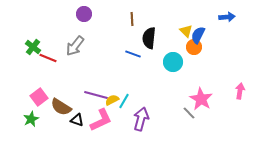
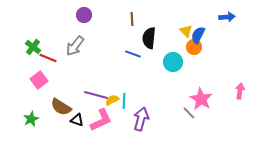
purple circle: moved 1 px down
pink square: moved 17 px up
cyan line: rotated 28 degrees counterclockwise
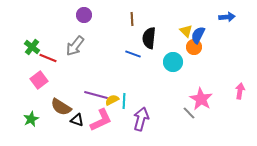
green cross: moved 1 px left
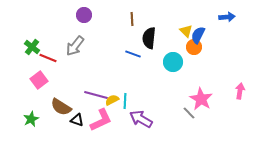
cyan line: moved 1 px right
purple arrow: rotated 75 degrees counterclockwise
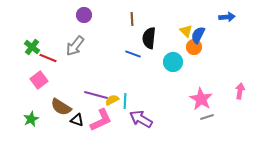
gray line: moved 18 px right, 4 px down; rotated 64 degrees counterclockwise
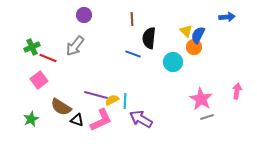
green cross: rotated 28 degrees clockwise
pink arrow: moved 3 px left
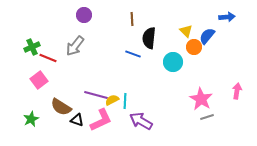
blue semicircle: moved 9 px right, 1 px down; rotated 12 degrees clockwise
purple arrow: moved 2 px down
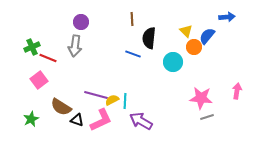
purple circle: moved 3 px left, 7 px down
gray arrow: rotated 30 degrees counterclockwise
pink star: moved 1 px up; rotated 25 degrees counterclockwise
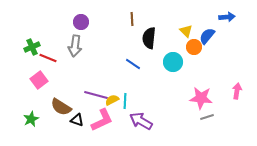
blue line: moved 10 px down; rotated 14 degrees clockwise
pink L-shape: moved 1 px right
